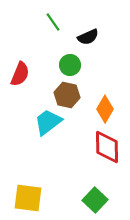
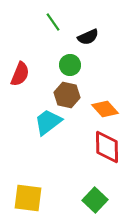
orange diamond: rotated 72 degrees counterclockwise
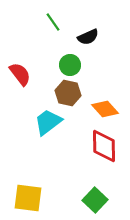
red semicircle: rotated 60 degrees counterclockwise
brown hexagon: moved 1 px right, 2 px up
red diamond: moved 3 px left, 1 px up
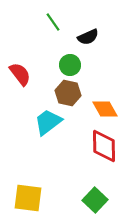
orange diamond: rotated 12 degrees clockwise
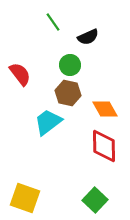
yellow square: moved 3 px left; rotated 12 degrees clockwise
